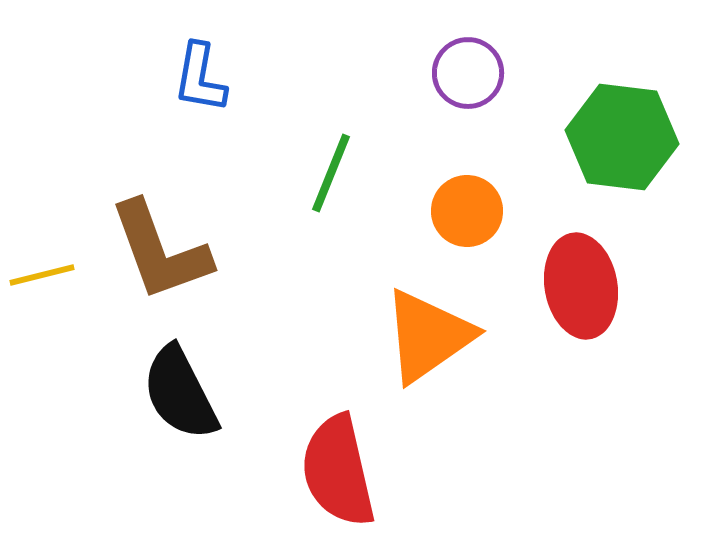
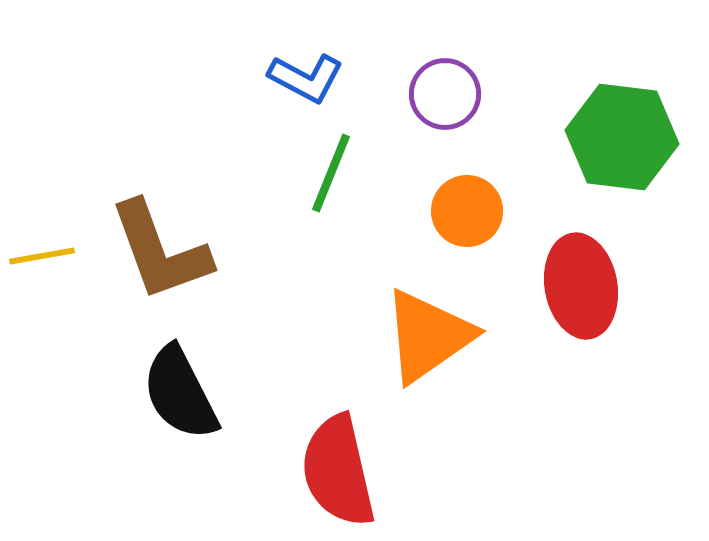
purple circle: moved 23 px left, 21 px down
blue L-shape: moved 106 px right; rotated 72 degrees counterclockwise
yellow line: moved 19 px up; rotated 4 degrees clockwise
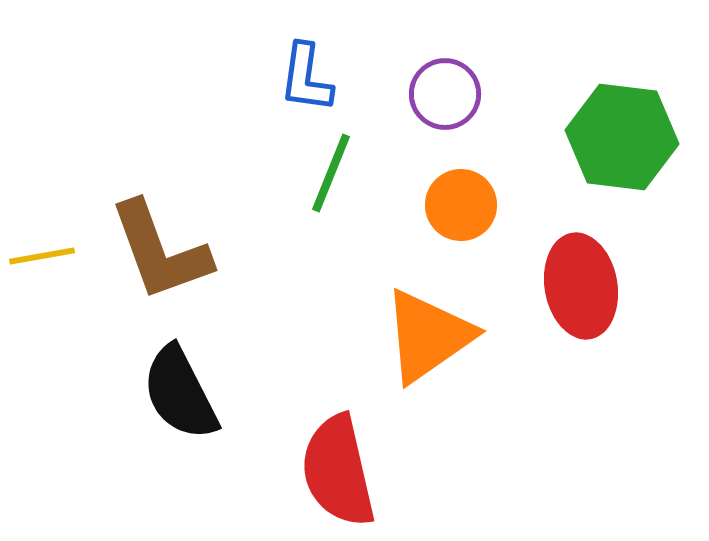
blue L-shape: rotated 70 degrees clockwise
orange circle: moved 6 px left, 6 px up
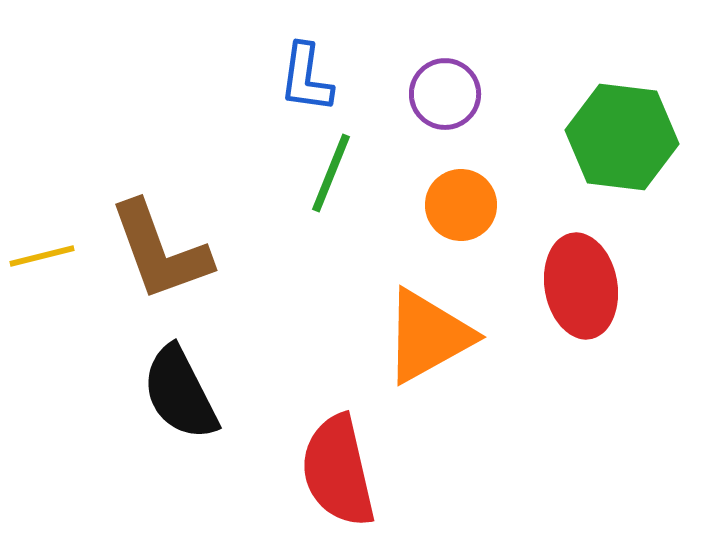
yellow line: rotated 4 degrees counterclockwise
orange triangle: rotated 6 degrees clockwise
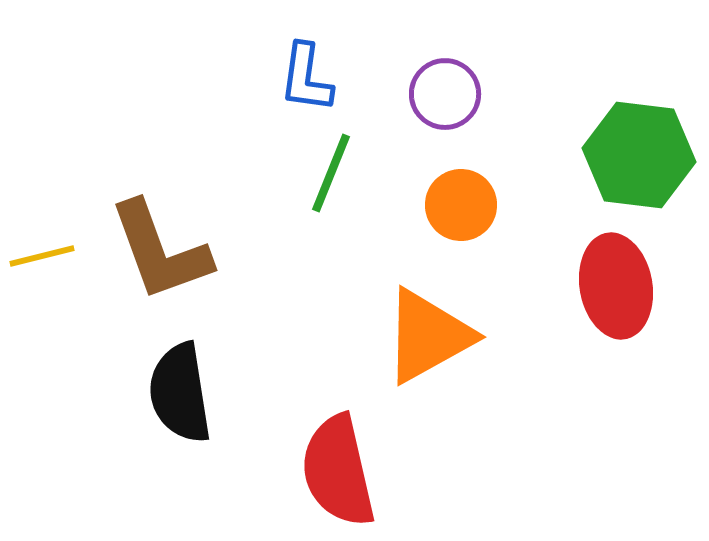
green hexagon: moved 17 px right, 18 px down
red ellipse: moved 35 px right
black semicircle: rotated 18 degrees clockwise
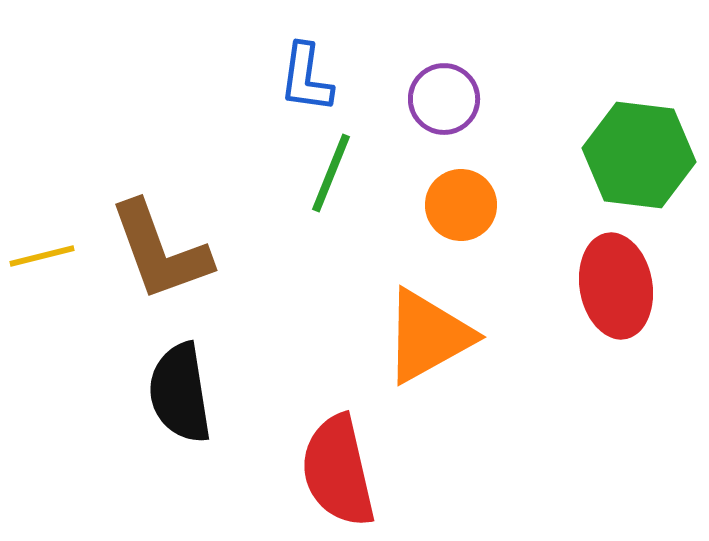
purple circle: moved 1 px left, 5 px down
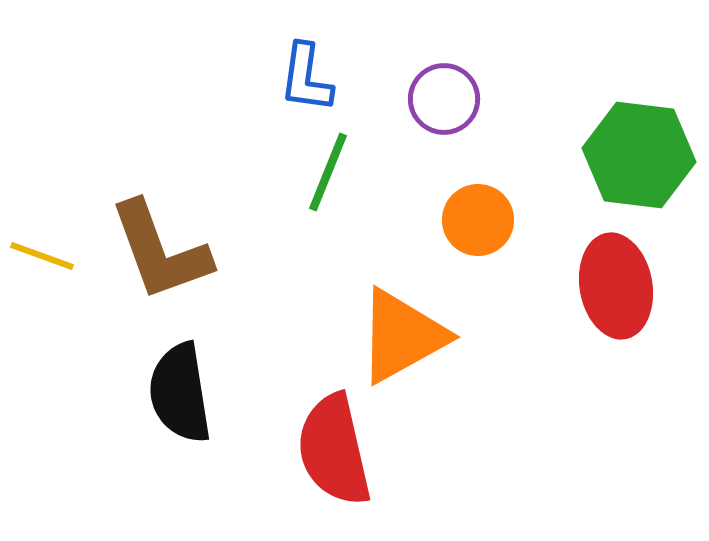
green line: moved 3 px left, 1 px up
orange circle: moved 17 px right, 15 px down
yellow line: rotated 34 degrees clockwise
orange triangle: moved 26 px left
red semicircle: moved 4 px left, 21 px up
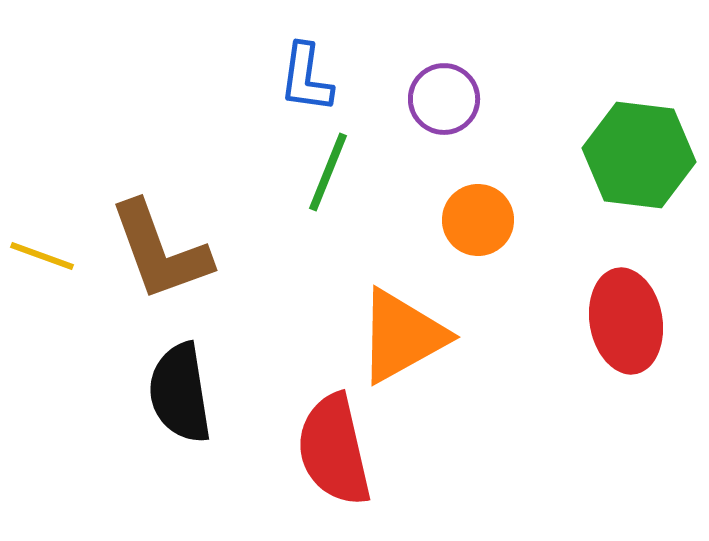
red ellipse: moved 10 px right, 35 px down
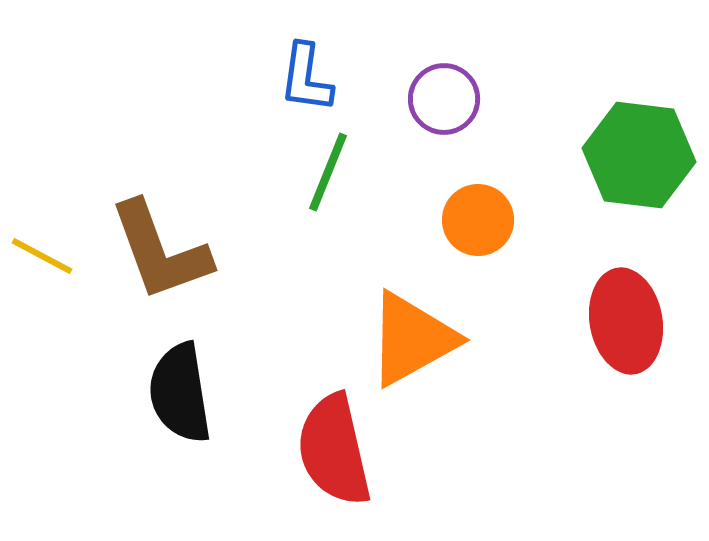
yellow line: rotated 8 degrees clockwise
orange triangle: moved 10 px right, 3 px down
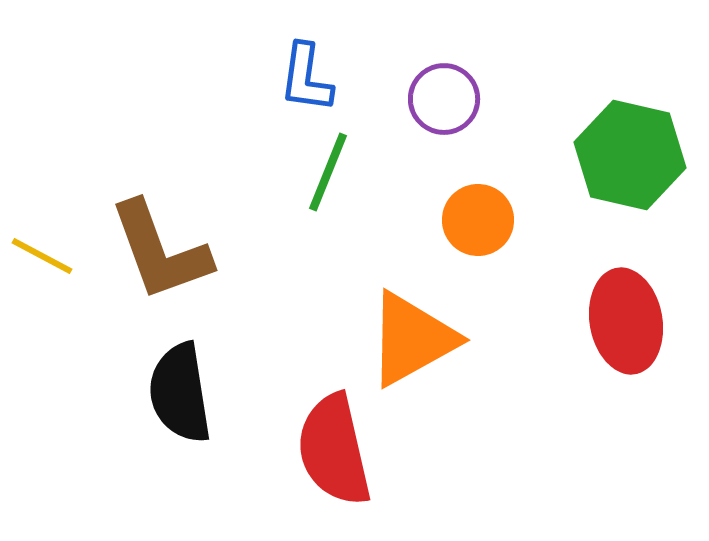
green hexagon: moved 9 px left; rotated 6 degrees clockwise
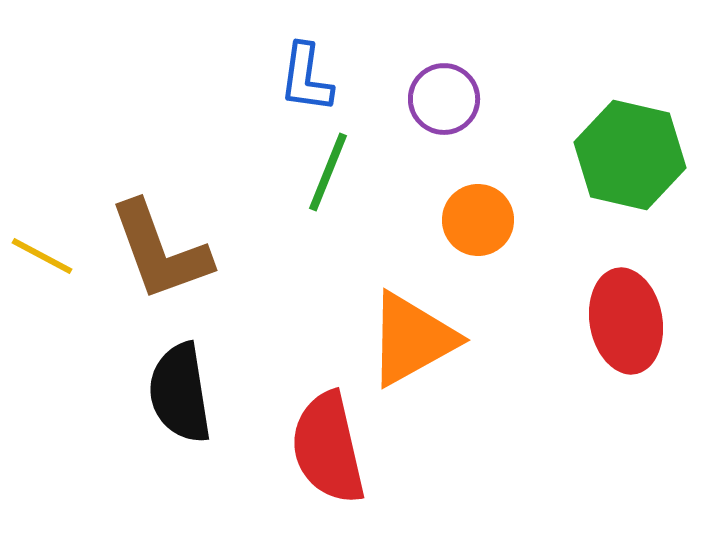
red semicircle: moved 6 px left, 2 px up
